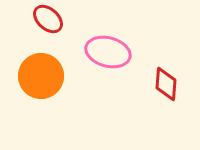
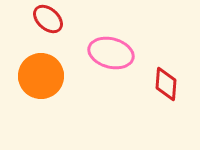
pink ellipse: moved 3 px right, 1 px down
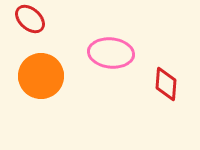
red ellipse: moved 18 px left
pink ellipse: rotated 9 degrees counterclockwise
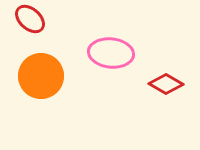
red diamond: rotated 64 degrees counterclockwise
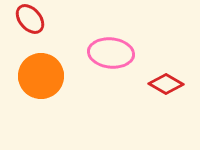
red ellipse: rotated 8 degrees clockwise
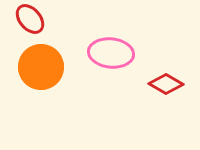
orange circle: moved 9 px up
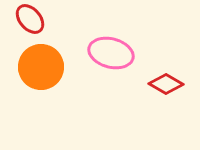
pink ellipse: rotated 9 degrees clockwise
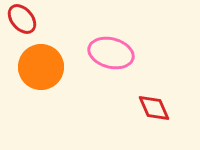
red ellipse: moved 8 px left
red diamond: moved 12 px left, 24 px down; rotated 36 degrees clockwise
